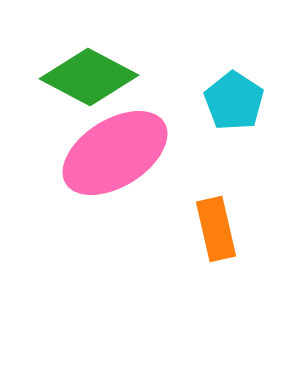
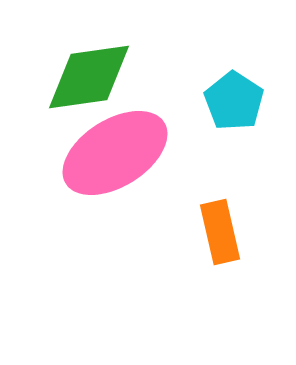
green diamond: rotated 36 degrees counterclockwise
orange rectangle: moved 4 px right, 3 px down
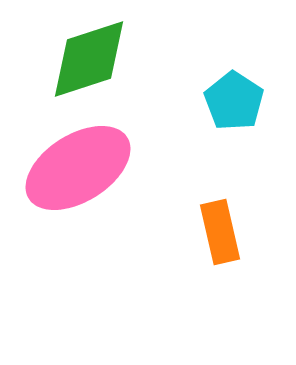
green diamond: moved 18 px up; rotated 10 degrees counterclockwise
pink ellipse: moved 37 px left, 15 px down
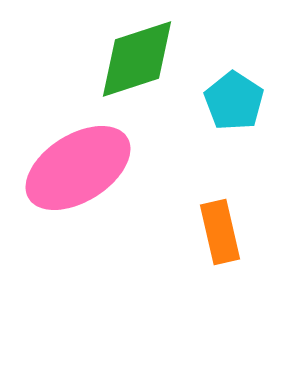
green diamond: moved 48 px right
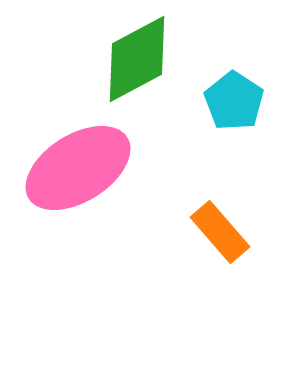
green diamond: rotated 10 degrees counterclockwise
orange rectangle: rotated 28 degrees counterclockwise
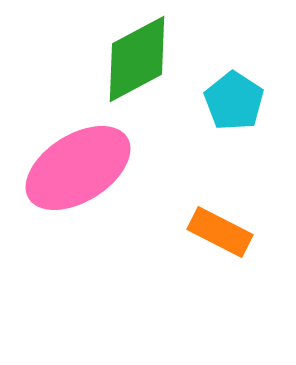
orange rectangle: rotated 22 degrees counterclockwise
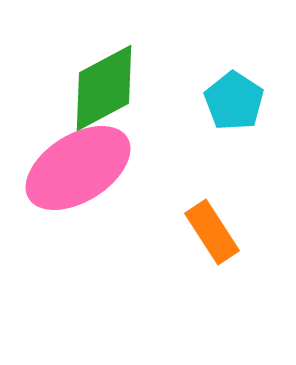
green diamond: moved 33 px left, 29 px down
orange rectangle: moved 8 px left; rotated 30 degrees clockwise
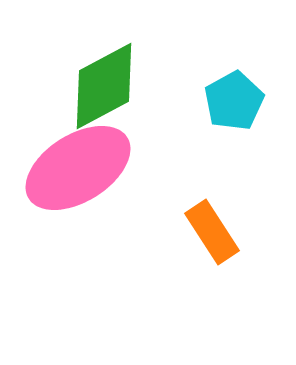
green diamond: moved 2 px up
cyan pentagon: rotated 10 degrees clockwise
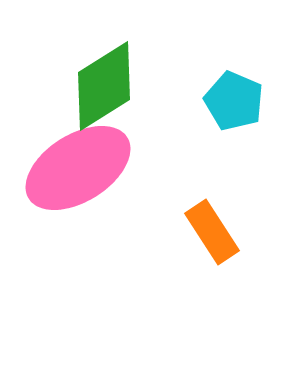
green diamond: rotated 4 degrees counterclockwise
cyan pentagon: rotated 20 degrees counterclockwise
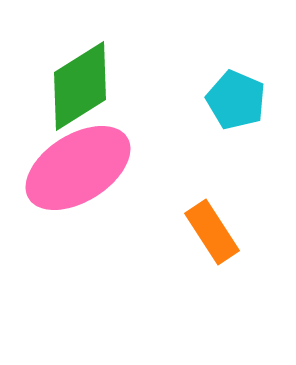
green diamond: moved 24 px left
cyan pentagon: moved 2 px right, 1 px up
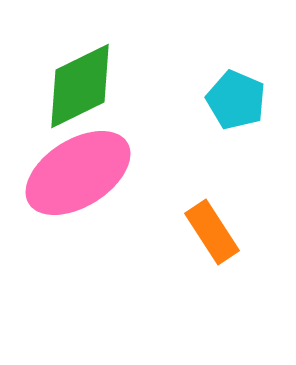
green diamond: rotated 6 degrees clockwise
pink ellipse: moved 5 px down
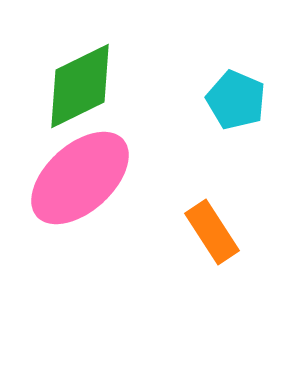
pink ellipse: moved 2 px right, 5 px down; rotated 10 degrees counterclockwise
